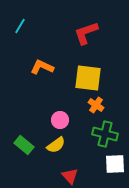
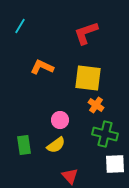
green rectangle: rotated 42 degrees clockwise
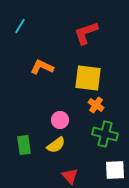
white square: moved 6 px down
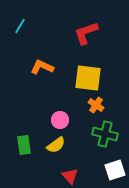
white square: rotated 15 degrees counterclockwise
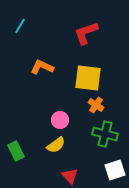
green rectangle: moved 8 px left, 6 px down; rotated 18 degrees counterclockwise
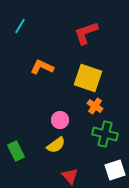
yellow square: rotated 12 degrees clockwise
orange cross: moved 1 px left, 1 px down
